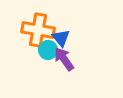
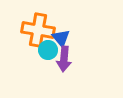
purple arrow: rotated 140 degrees counterclockwise
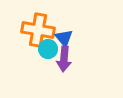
blue triangle: moved 3 px right
cyan circle: moved 1 px up
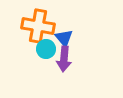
orange cross: moved 4 px up
cyan circle: moved 2 px left
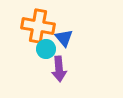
purple arrow: moved 5 px left, 10 px down; rotated 10 degrees counterclockwise
